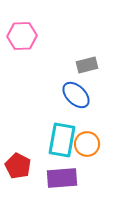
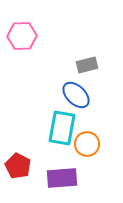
cyan rectangle: moved 12 px up
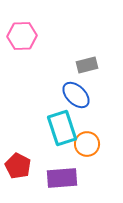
cyan rectangle: rotated 28 degrees counterclockwise
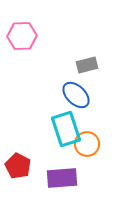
cyan rectangle: moved 4 px right, 1 px down
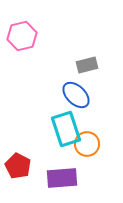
pink hexagon: rotated 12 degrees counterclockwise
